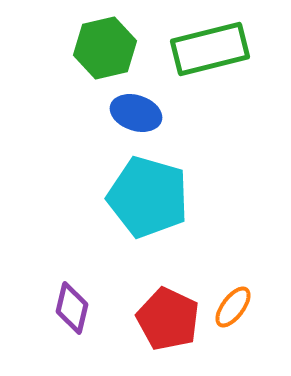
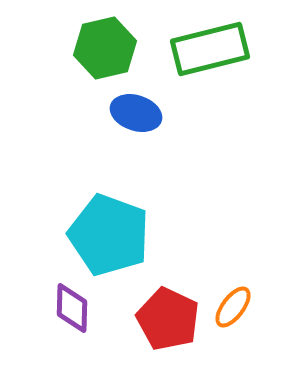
cyan pentagon: moved 39 px left, 38 px down; rotated 4 degrees clockwise
purple diamond: rotated 12 degrees counterclockwise
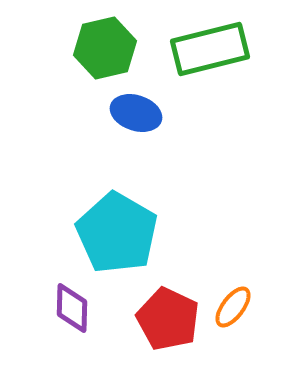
cyan pentagon: moved 8 px right, 2 px up; rotated 10 degrees clockwise
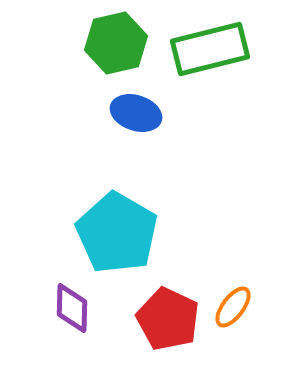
green hexagon: moved 11 px right, 5 px up
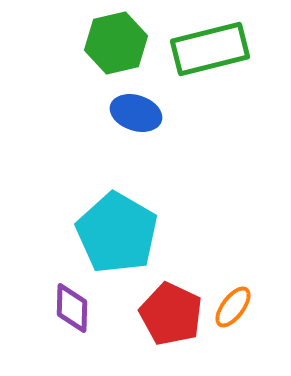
red pentagon: moved 3 px right, 5 px up
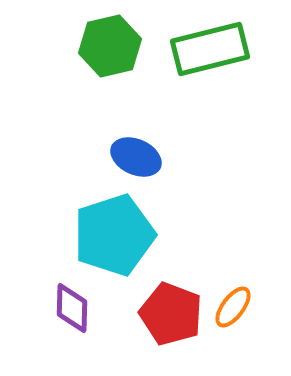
green hexagon: moved 6 px left, 3 px down
blue ellipse: moved 44 px down; rotated 6 degrees clockwise
cyan pentagon: moved 3 px left, 2 px down; rotated 24 degrees clockwise
red pentagon: rotated 4 degrees counterclockwise
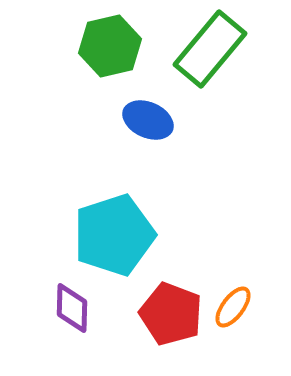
green rectangle: rotated 36 degrees counterclockwise
blue ellipse: moved 12 px right, 37 px up
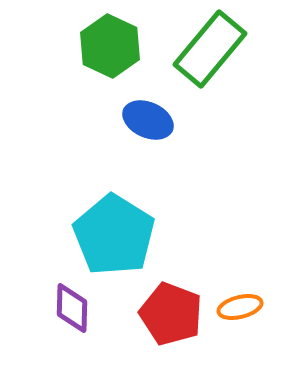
green hexagon: rotated 22 degrees counterclockwise
cyan pentagon: rotated 22 degrees counterclockwise
orange ellipse: moved 7 px right; rotated 39 degrees clockwise
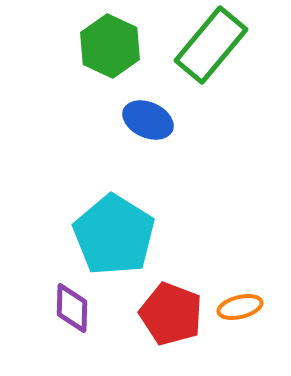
green rectangle: moved 1 px right, 4 px up
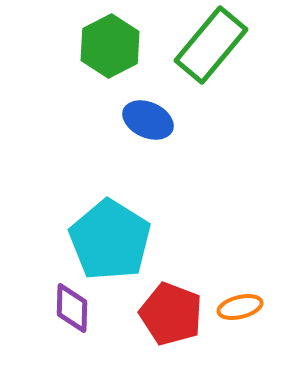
green hexagon: rotated 8 degrees clockwise
cyan pentagon: moved 4 px left, 5 px down
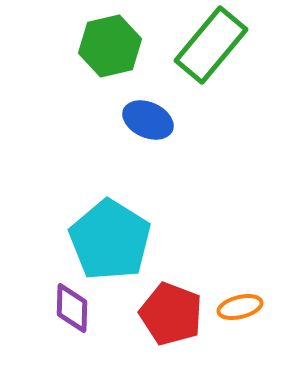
green hexagon: rotated 14 degrees clockwise
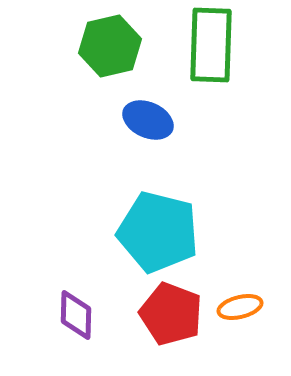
green rectangle: rotated 38 degrees counterclockwise
cyan pentagon: moved 48 px right, 8 px up; rotated 18 degrees counterclockwise
purple diamond: moved 4 px right, 7 px down
